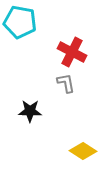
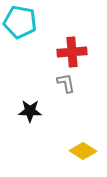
red cross: rotated 32 degrees counterclockwise
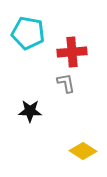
cyan pentagon: moved 8 px right, 11 px down
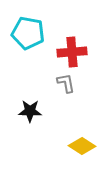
yellow diamond: moved 1 px left, 5 px up
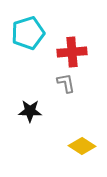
cyan pentagon: rotated 28 degrees counterclockwise
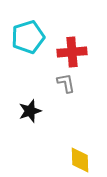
cyan pentagon: moved 4 px down
black star: rotated 20 degrees counterclockwise
yellow diamond: moved 2 px left, 14 px down; rotated 56 degrees clockwise
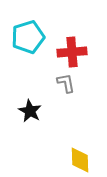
black star: rotated 25 degrees counterclockwise
